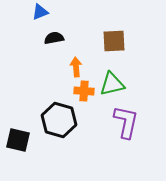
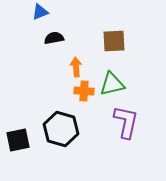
black hexagon: moved 2 px right, 9 px down
black square: rotated 25 degrees counterclockwise
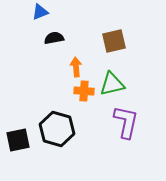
brown square: rotated 10 degrees counterclockwise
black hexagon: moved 4 px left
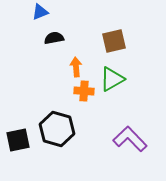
green triangle: moved 5 px up; rotated 16 degrees counterclockwise
purple L-shape: moved 4 px right, 17 px down; rotated 56 degrees counterclockwise
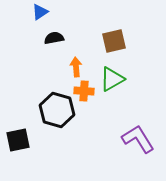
blue triangle: rotated 12 degrees counterclockwise
black hexagon: moved 19 px up
purple L-shape: moved 8 px right; rotated 12 degrees clockwise
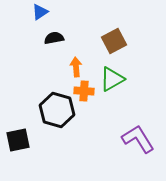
brown square: rotated 15 degrees counterclockwise
